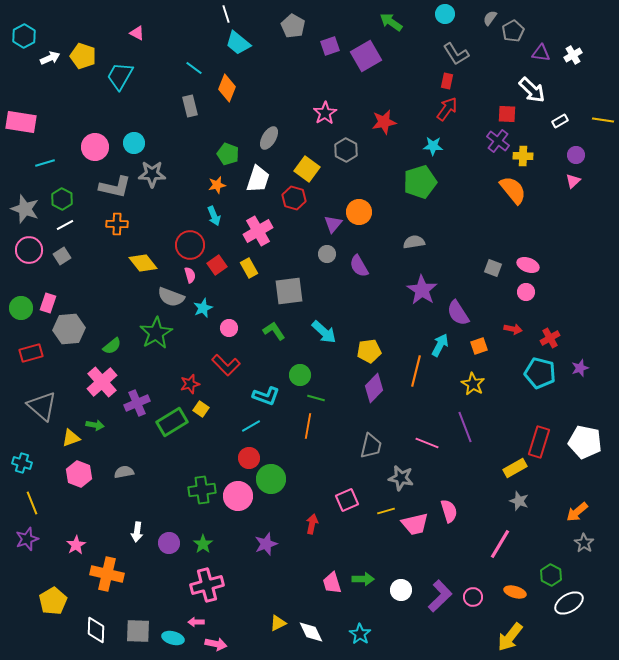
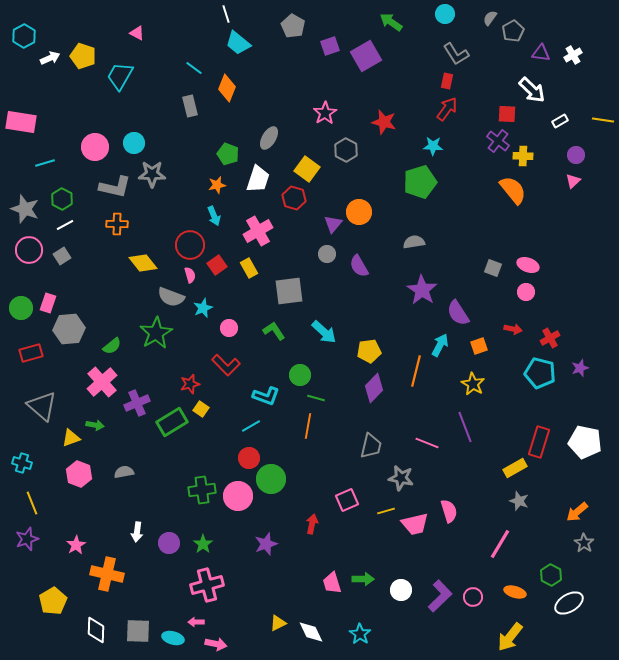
red star at (384, 122): rotated 25 degrees clockwise
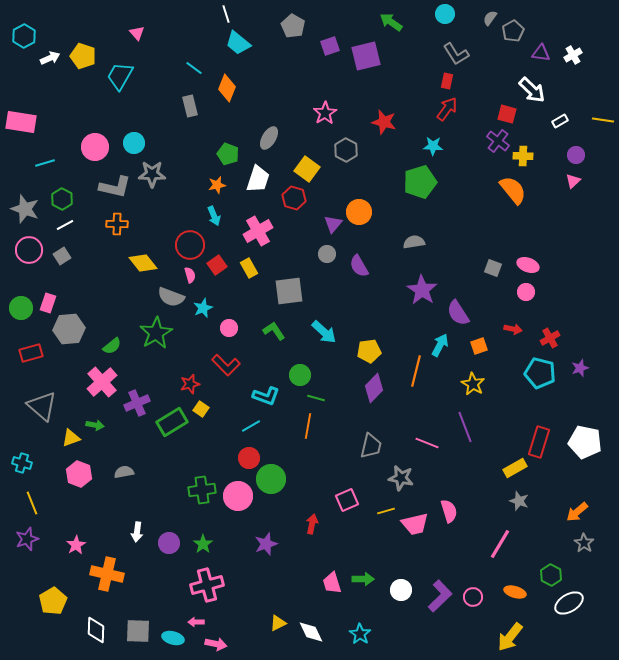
pink triangle at (137, 33): rotated 21 degrees clockwise
purple square at (366, 56): rotated 16 degrees clockwise
red square at (507, 114): rotated 12 degrees clockwise
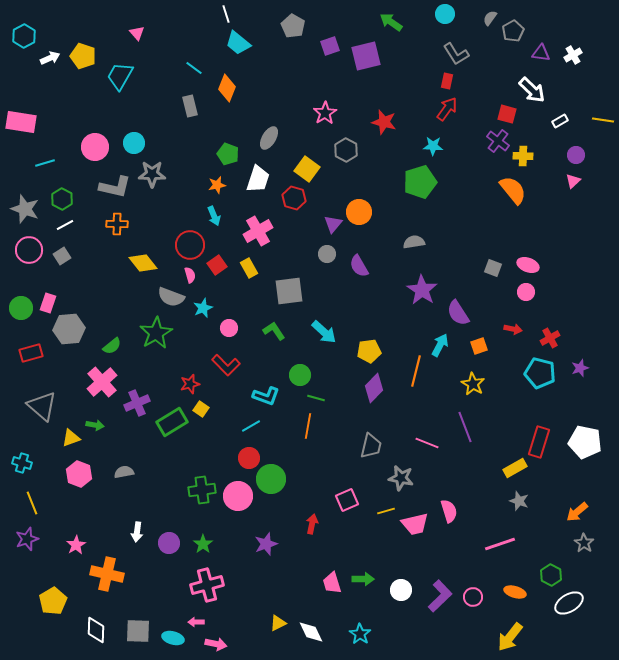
pink line at (500, 544): rotated 40 degrees clockwise
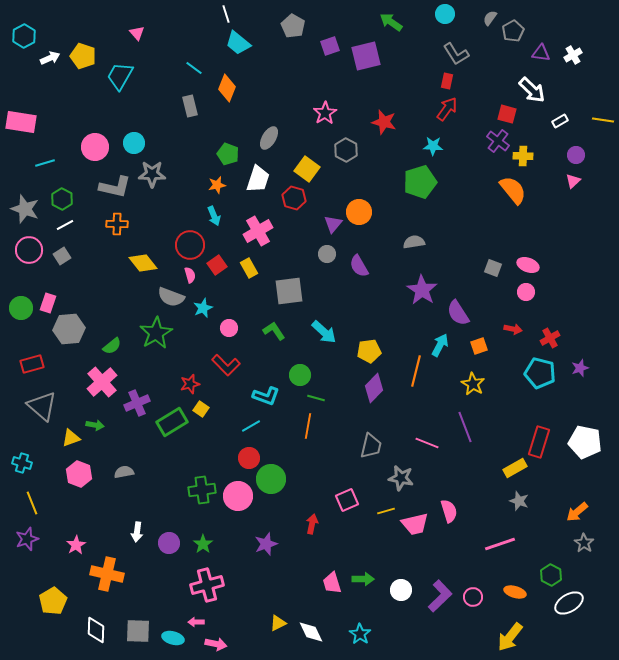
red rectangle at (31, 353): moved 1 px right, 11 px down
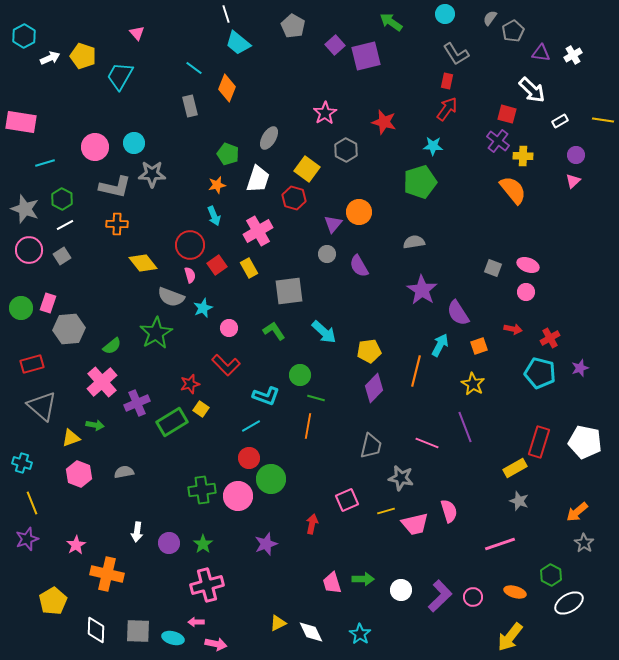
purple square at (330, 46): moved 5 px right, 1 px up; rotated 24 degrees counterclockwise
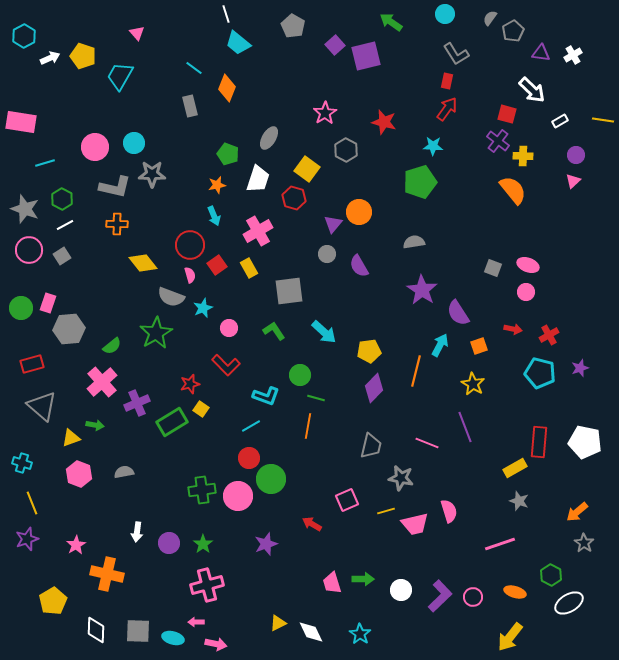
red cross at (550, 338): moved 1 px left, 3 px up
red rectangle at (539, 442): rotated 12 degrees counterclockwise
red arrow at (312, 524): rotated 72 degrees counterclockwise
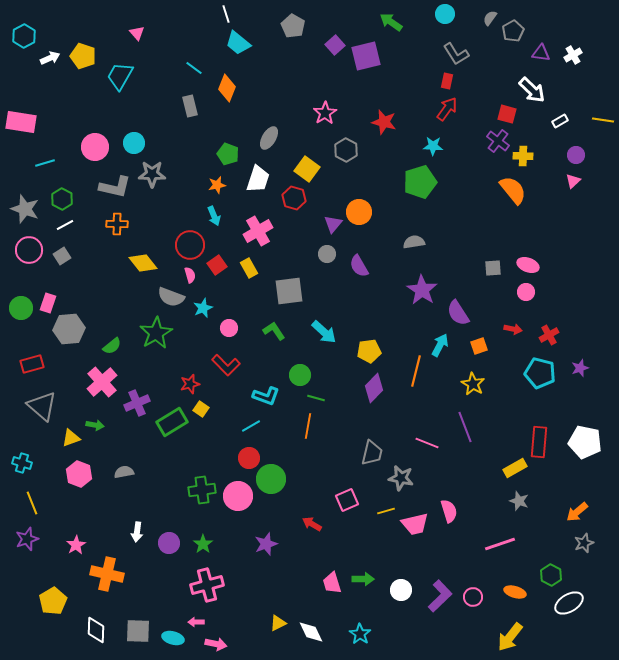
gray square at (493, 268): rotated 24 degrees counterclockwise
gray trapezoid at (371, 446): moved 1 px right, 7 px down
gray star at (584, 543): rotated 18 degrees clockwise
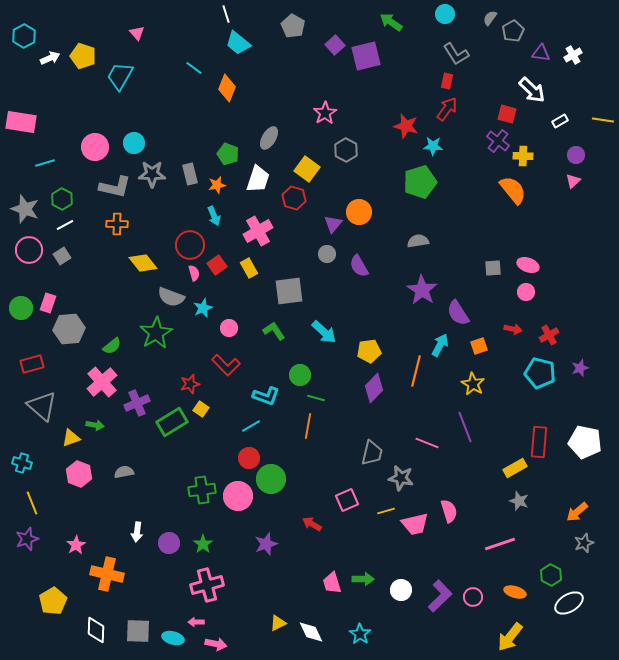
gray rectangle at (190, 106): moved 68 px down
red star at (384, 122): moved 22 px right, 4 px down
gray semicircle at (414, 242): moved 4 px right, 1 px up
pink semicircle at (190, 275): moved 4 px right, 2 px up
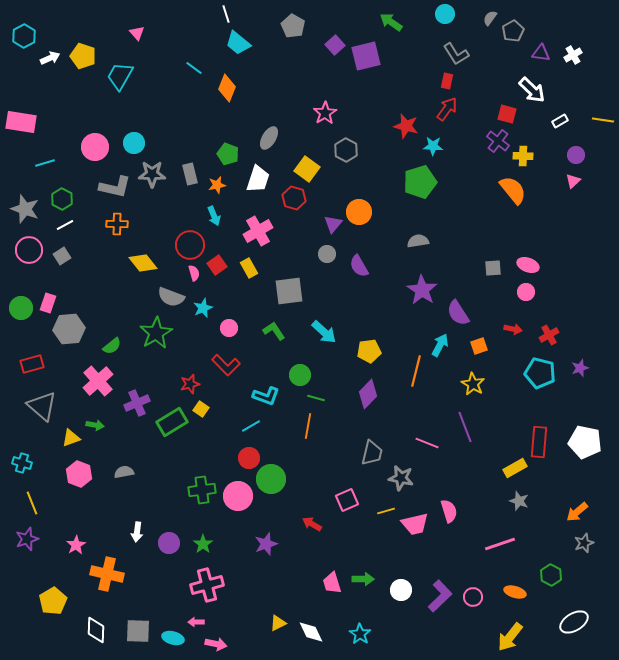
pink cross at (102, 382): moved 4 px left, 1 px up
purple diamond at (374, 388): moved 6 px left, 6 px down
white ellipse at (569, 603): moved 5 px right, 19 px down
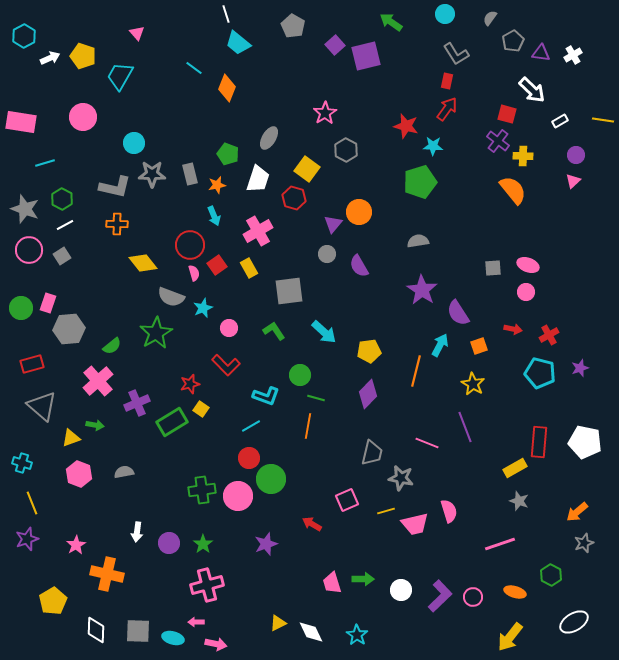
gray pentagon at (513, 31): moved 10 px down
pink circle at (95, 147): moved 12 px left, 30 px up
cyan star at (360, 634): moved 3 px left, 1 px down
